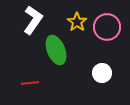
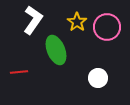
white circle: moved 4 px left, 5 px down
red line: moved 11 px left, 11 px up
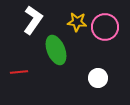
yellow star: rotated 30 degrees counterclockwise
pink circle: moved 2 px left
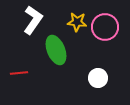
red line: moved 1 px down
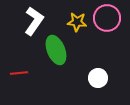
white L-shape: moved 1 px right, 1 px down
pink circle: moved 2 px right, 9 px up
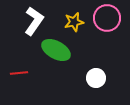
yellow star: moved 3 px left; rotated 18 degrees counterclockwise
green ellipse: rotated 40 degrees counterclockwise
white circle: moved 2 px left
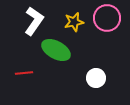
red line: moved 5 px right
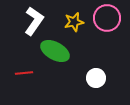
green ellipse: moved 1 px left, 1 px down
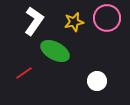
red line: rotated 30 degrees counterclockwise
white circle: moved 1 px right, 3 px down
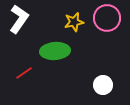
white L-shape: moved 15 px left, 2 px up
green ellipse: rotated 32 degrees counterclockwise
white circle: moved 6 px right, 4 px down
